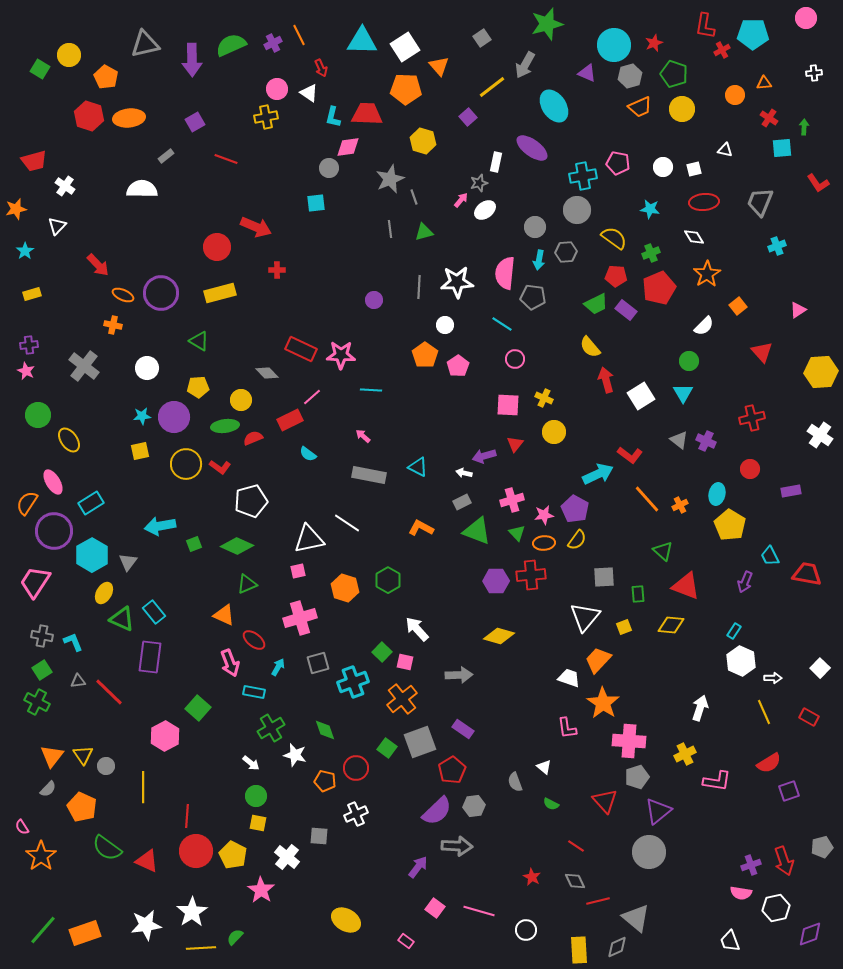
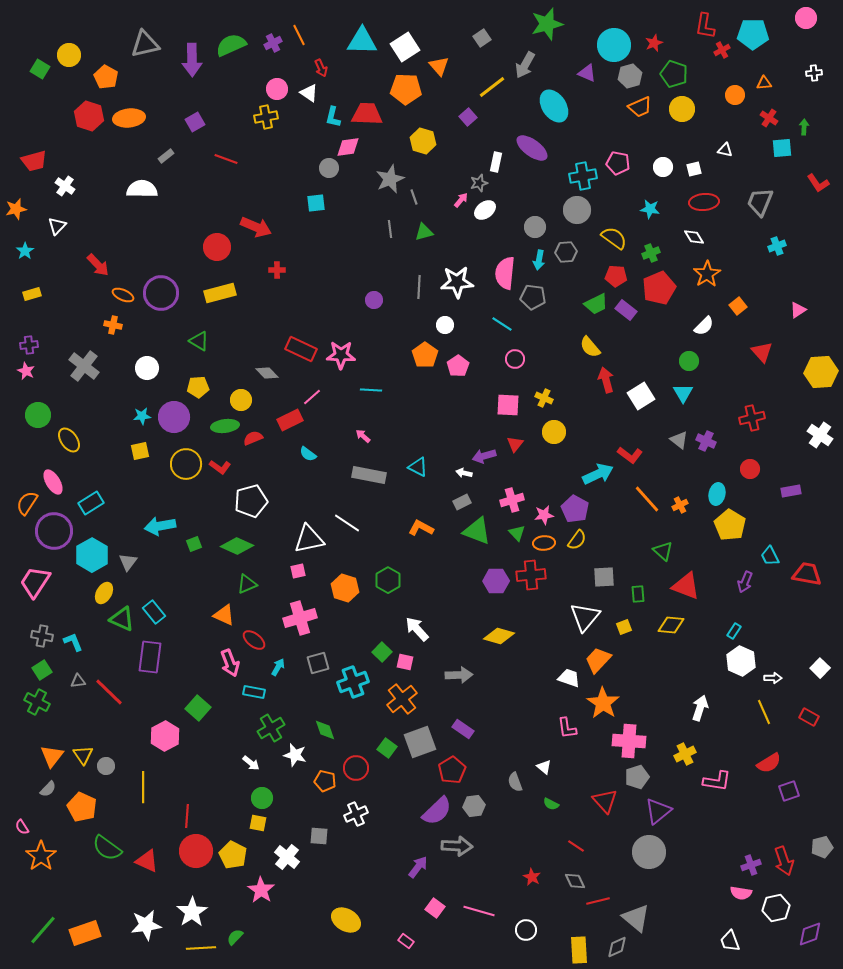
green circle at (256, 796): moved 6 px right, 2 px down
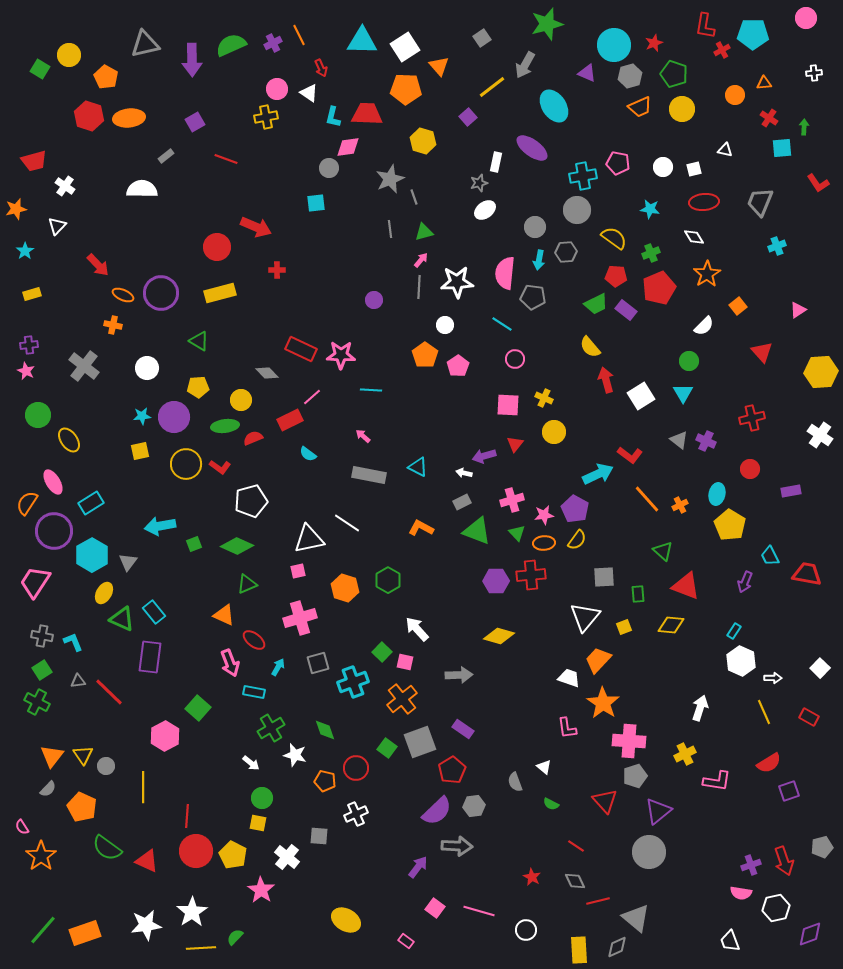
pink arrow at (461, 200): moved 40 px left, 60 px down
gray pentagon at (637, 777): moved 2 px left, 1 px up
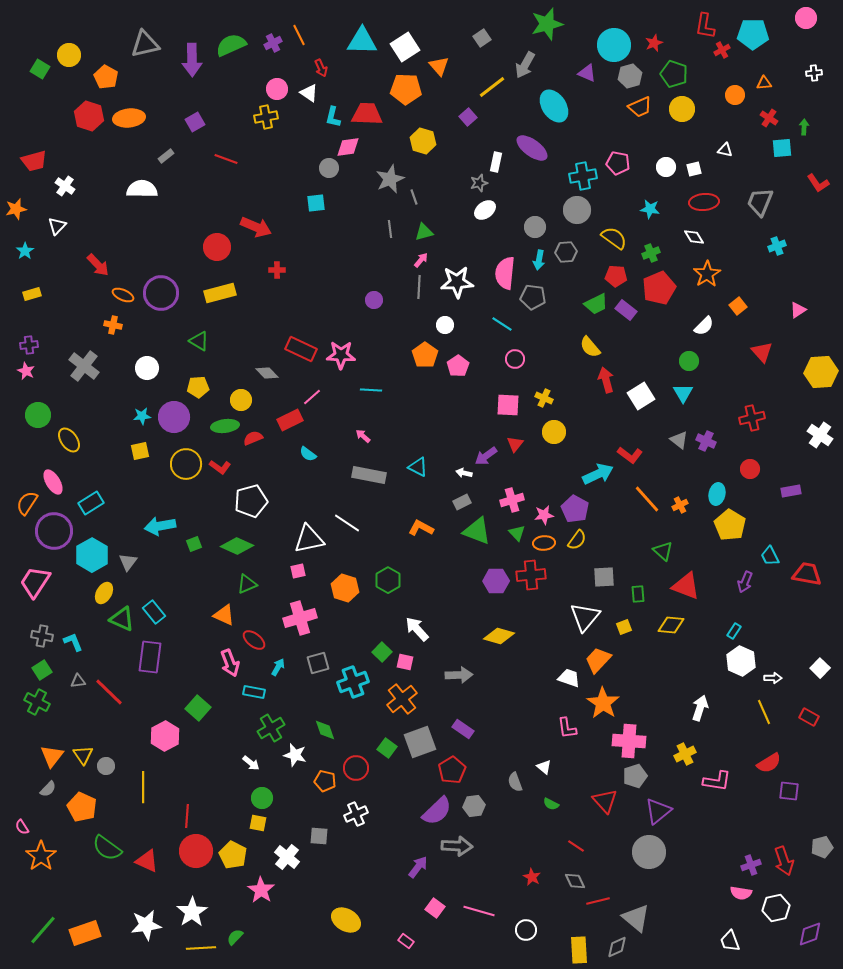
white circle at (663, 167): moved 3 px right
purple arrow at (484, 456): moved 2 px right; rotated 20 degrees counterclockwise
purple square at (789, 791): rotated 25 degrees clockwise
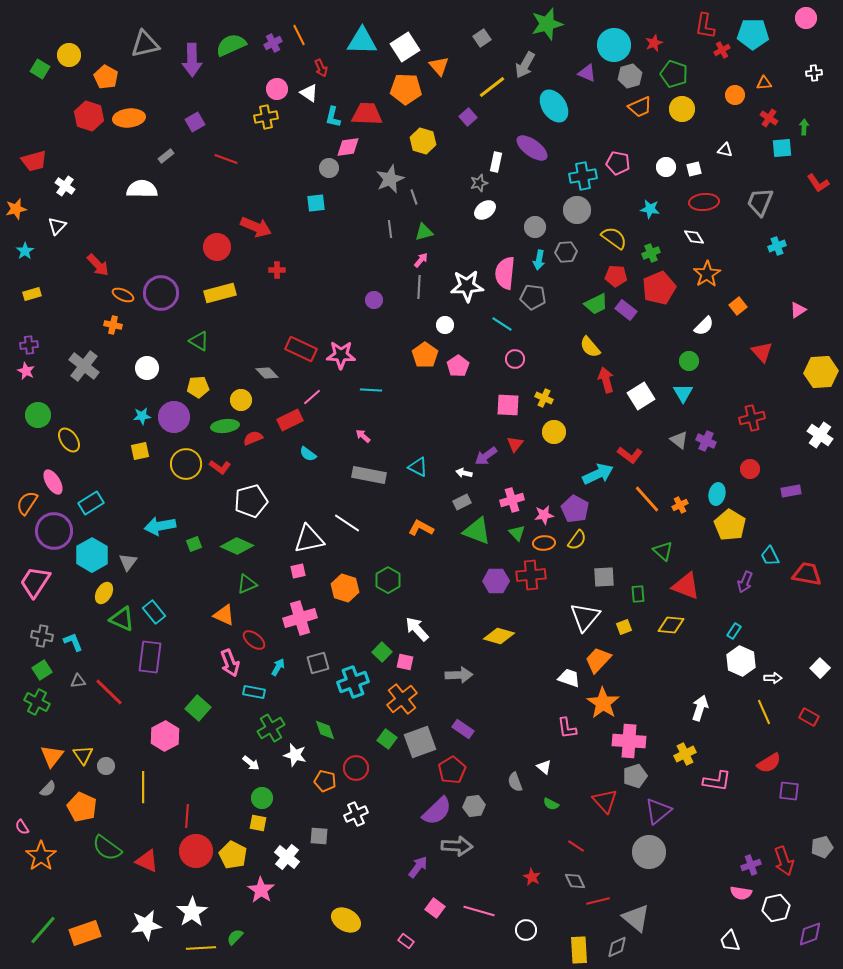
white star at (457, 282): moved 10 px right, 4 px down
green square at (387, 748): moved 9 px up
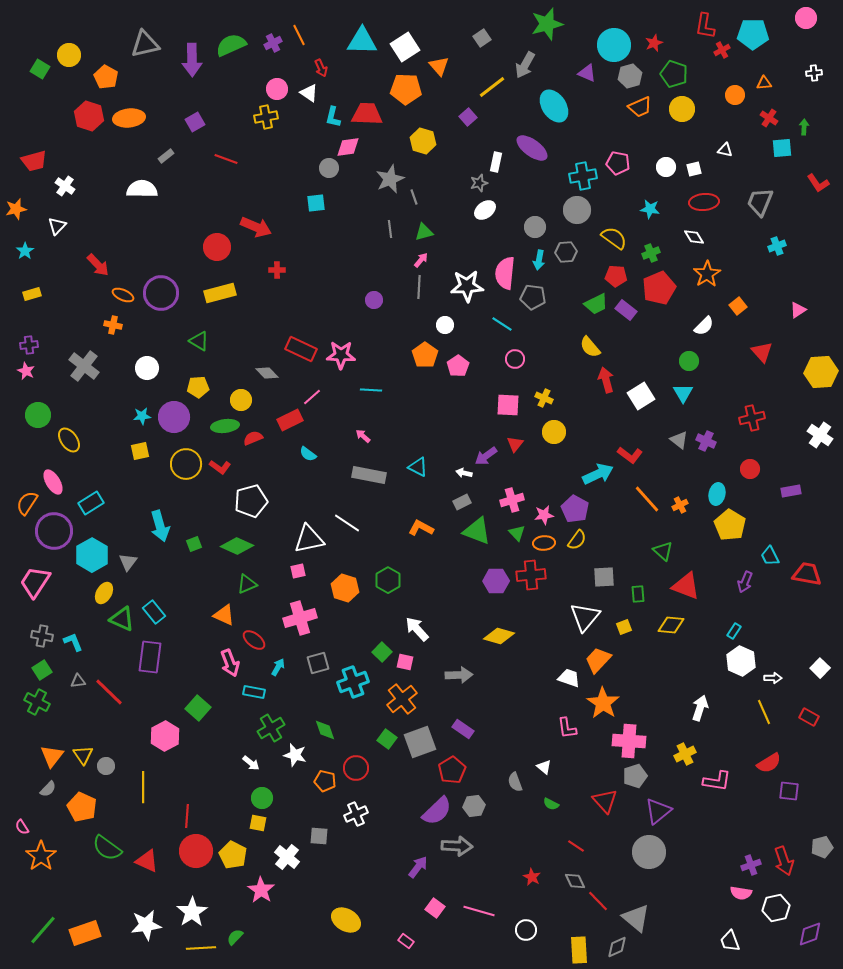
cyan arrow at (160, 526): rotated 96 degrees counterclockwise
red line at (598, 901): rotated 60 degrees clockwise
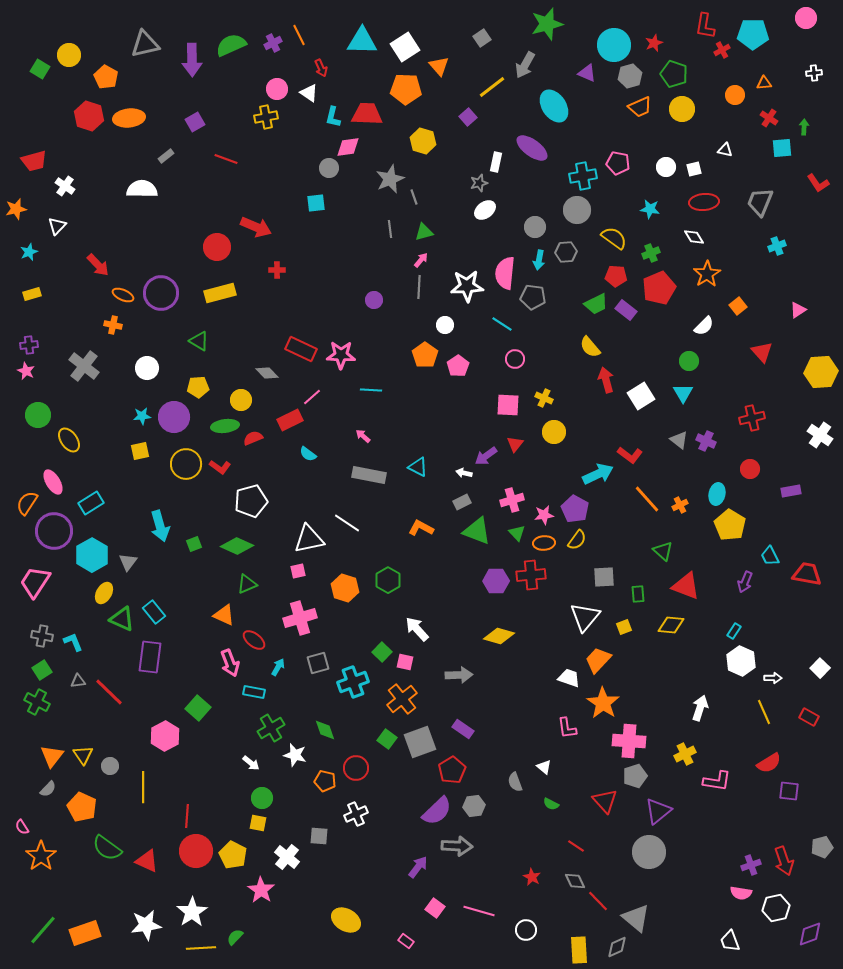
cyan star at (25, 251): moved 4 px right, 1 px down; rotated 12 degrees clockwise
gray circle at (106, 766): moved 4 px right
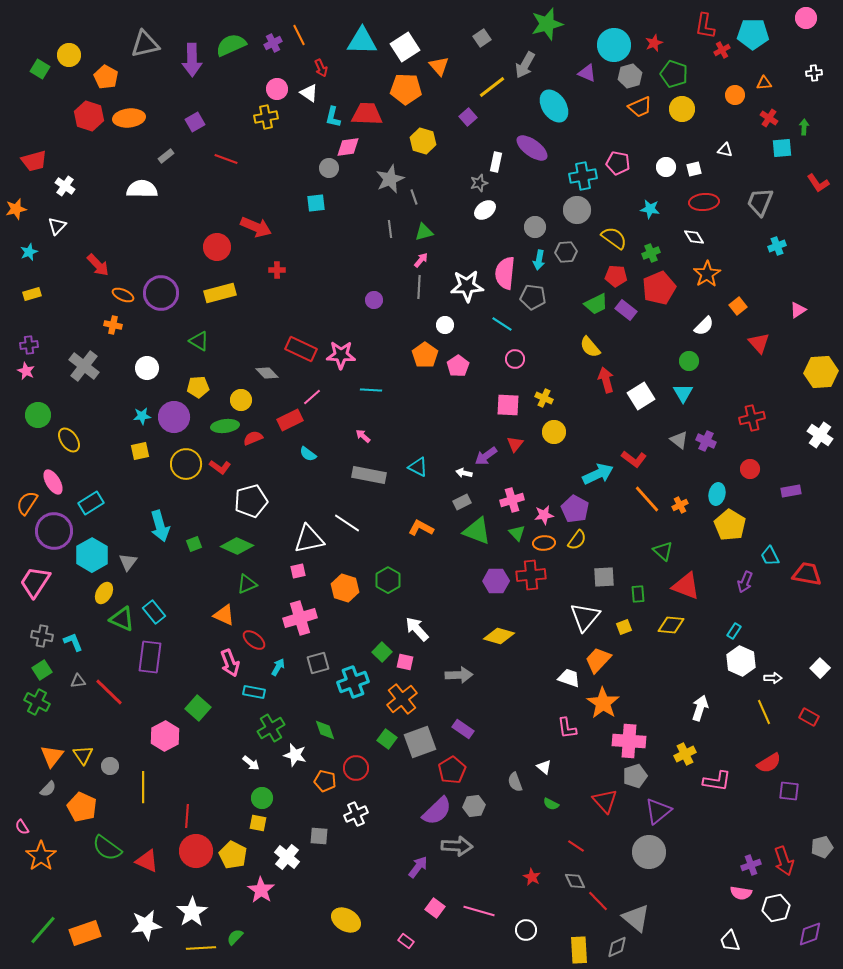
red triangle at (762, 352): moved 3 px left, 9 px up
red L-shape at (630, 455): moved 4 px right, 4 px down
